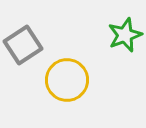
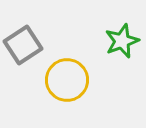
green star: moved 3 px left, 6 px down
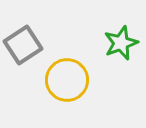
green star: moved 1 px left, 2 px down
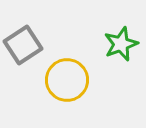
green star: moved 1 px down
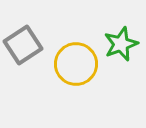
yellow circle: moved 9 px right, 16 px up
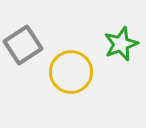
yellow circle: moved 5 px left, 8 px down
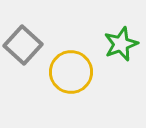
gray square: rotated 15 degrees counterclockwise
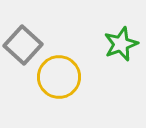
yellow circle: moved 12 px left, 5 px down
